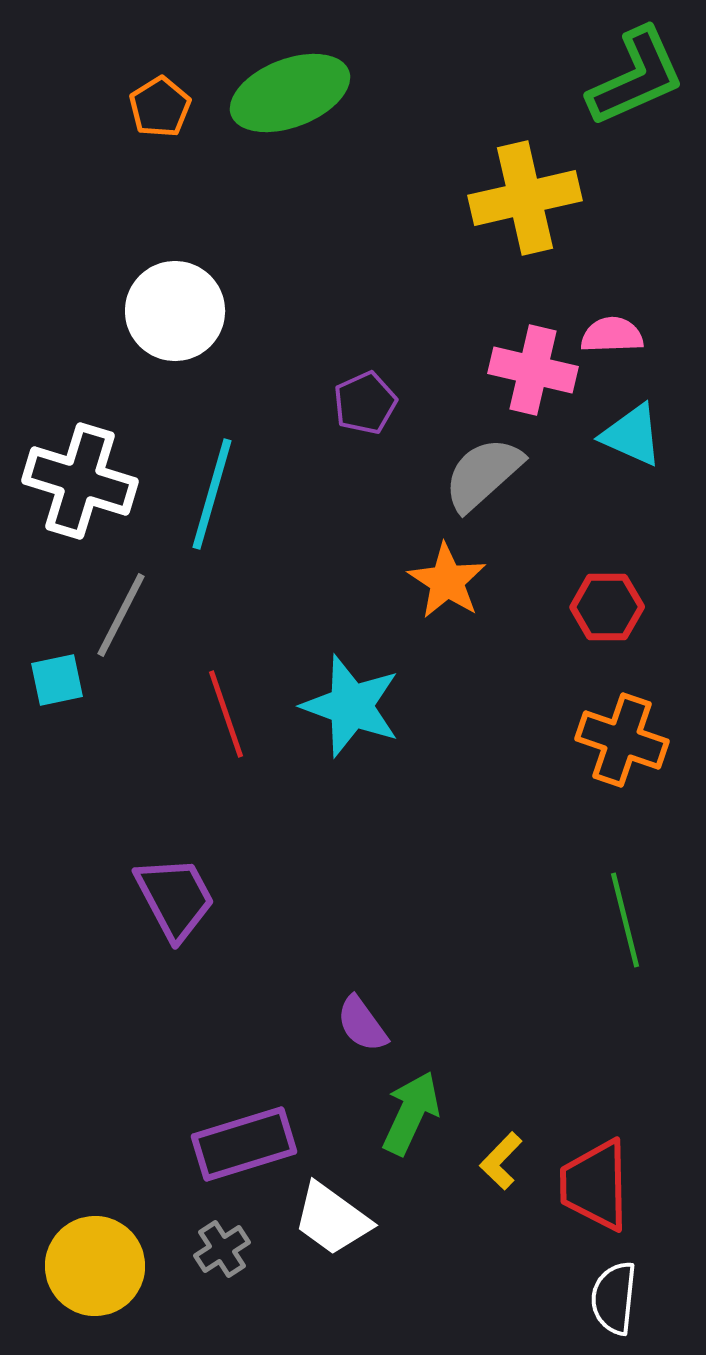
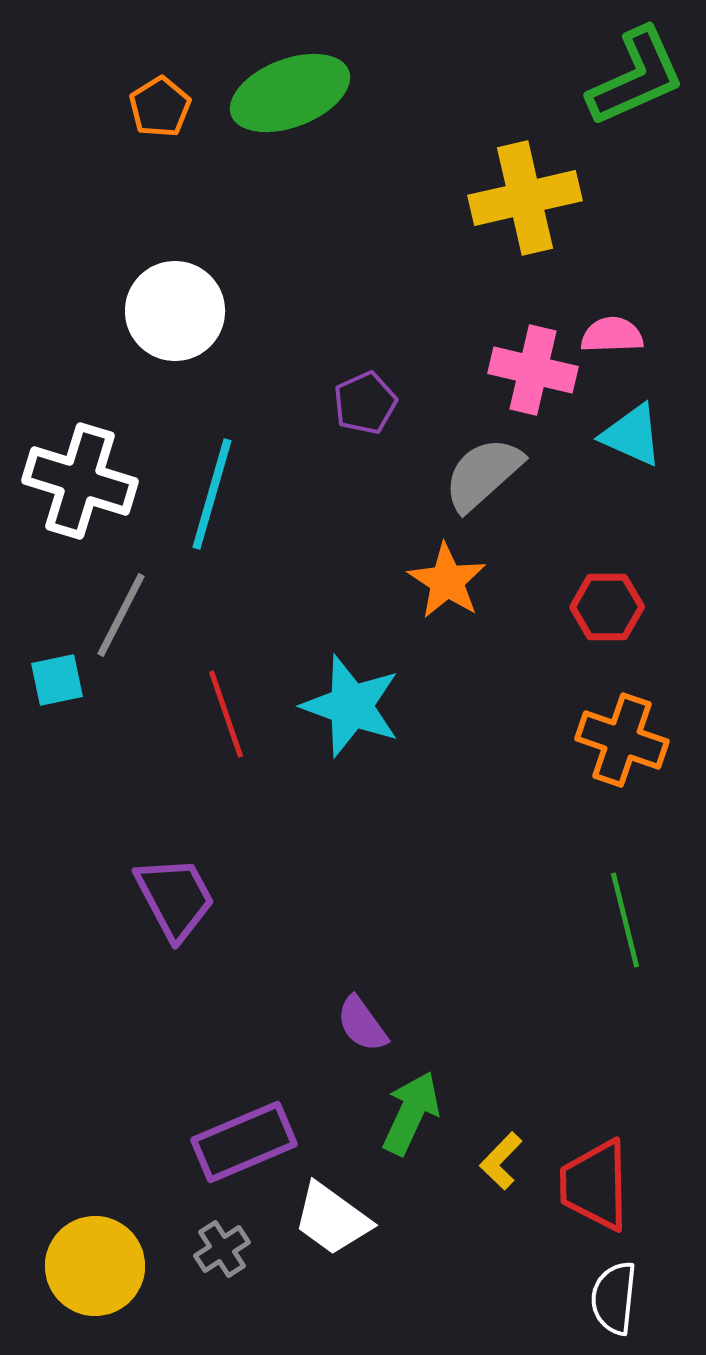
purple rectangle: moved 2 px up; rotated 6 degrees counterclockwise
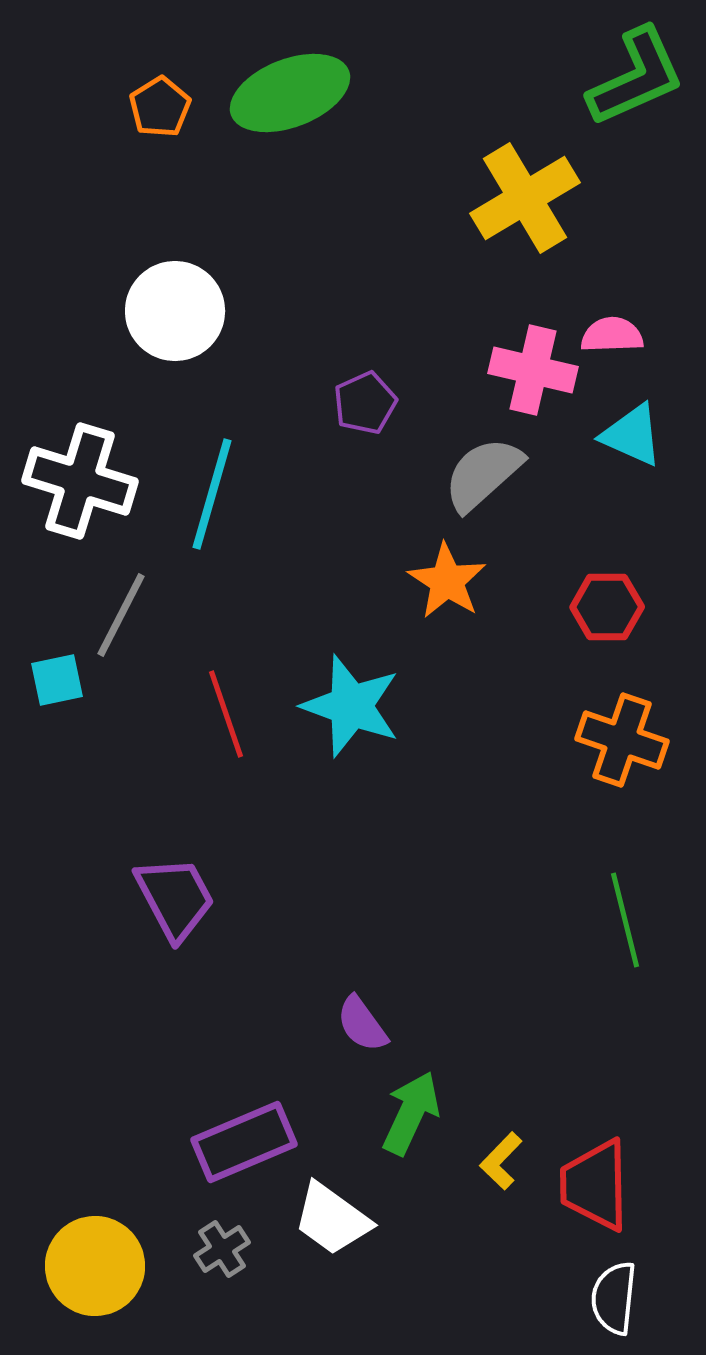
yellow cross: rotated 18 degrees counterclockwise
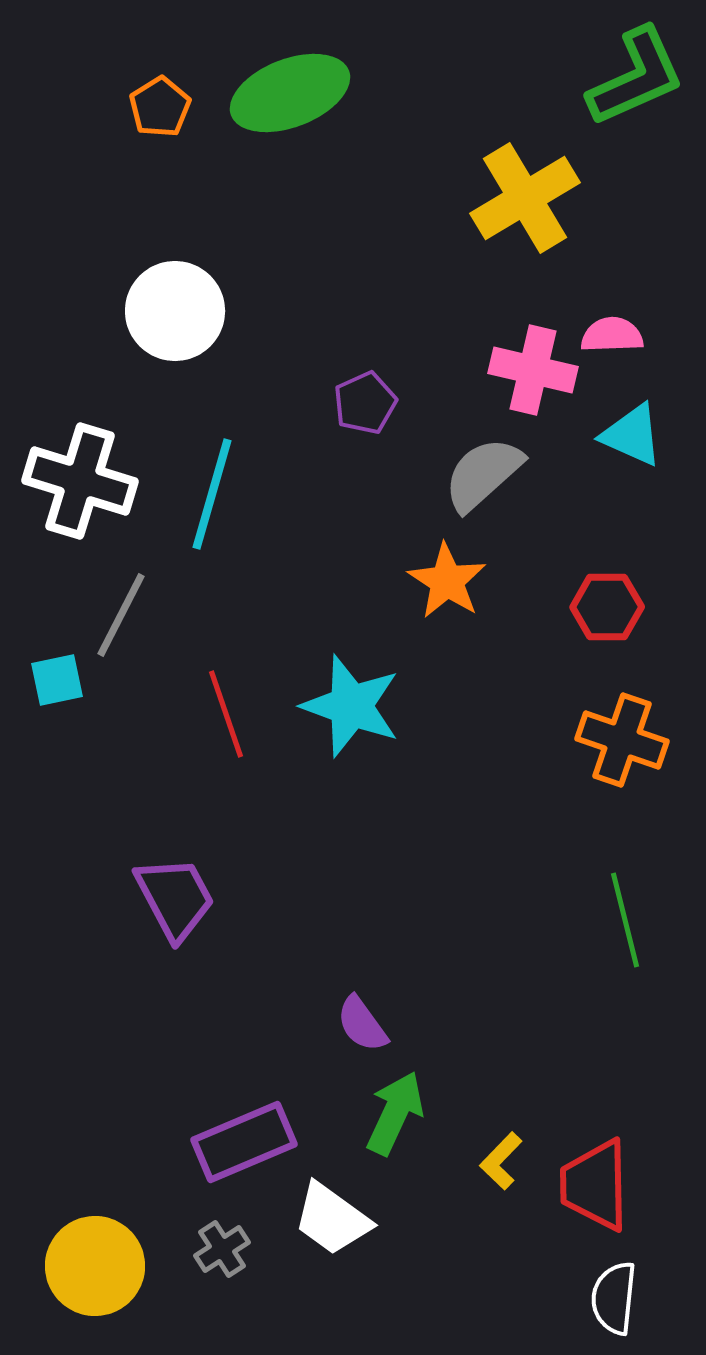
green arrow: moved 16 px left
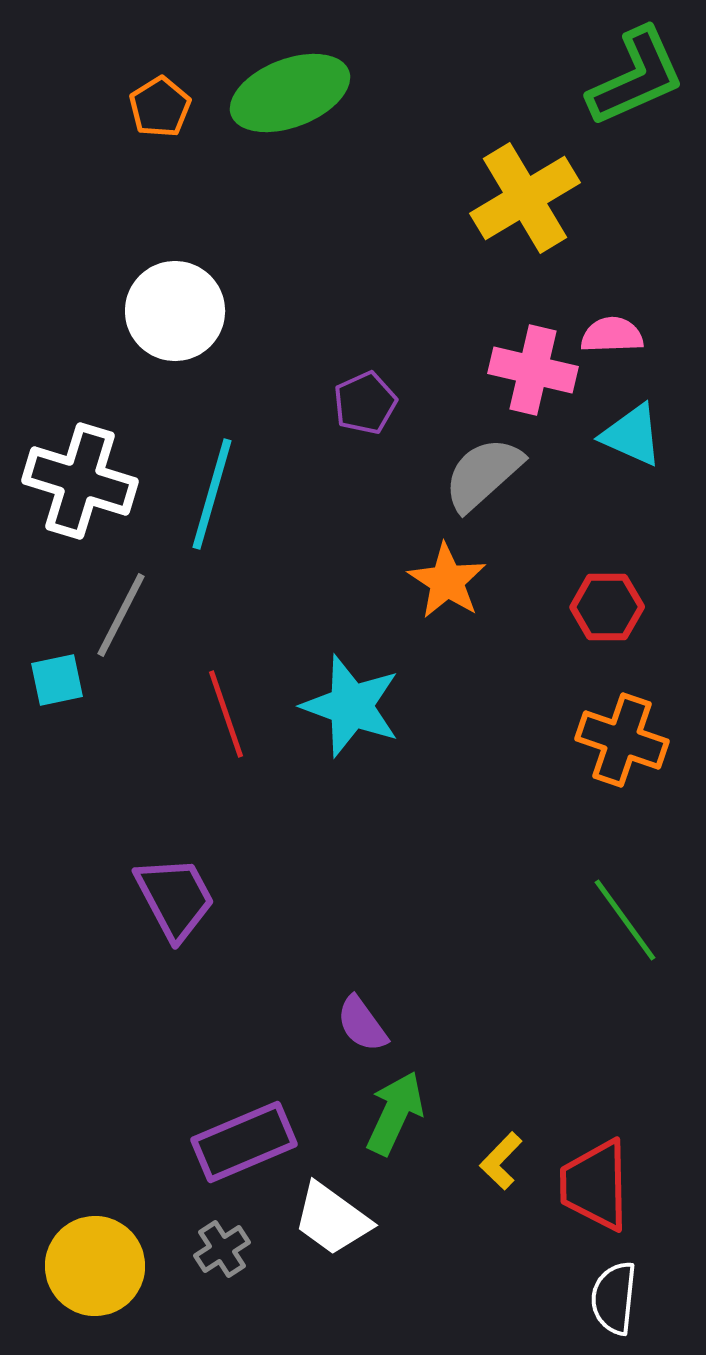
green line: rotated 22 degrees counterclockwise
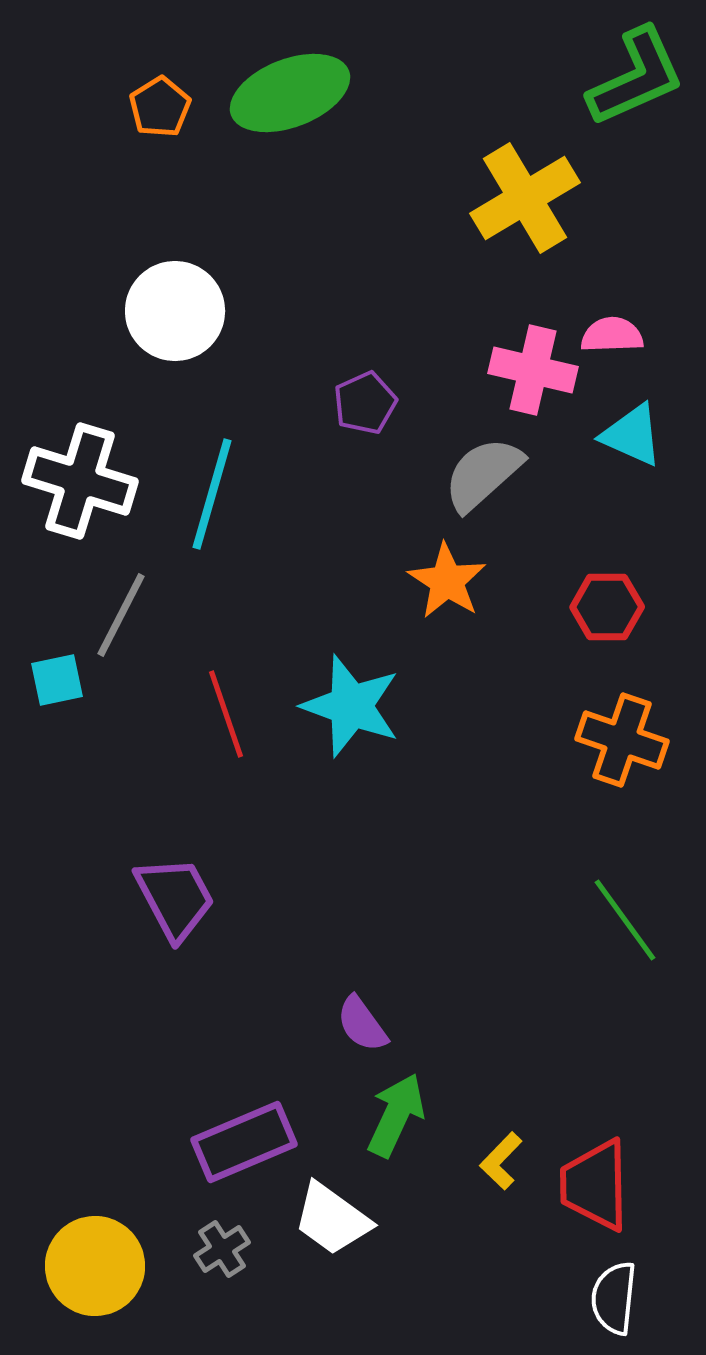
green arrow: moved 1 px right, 2 px down
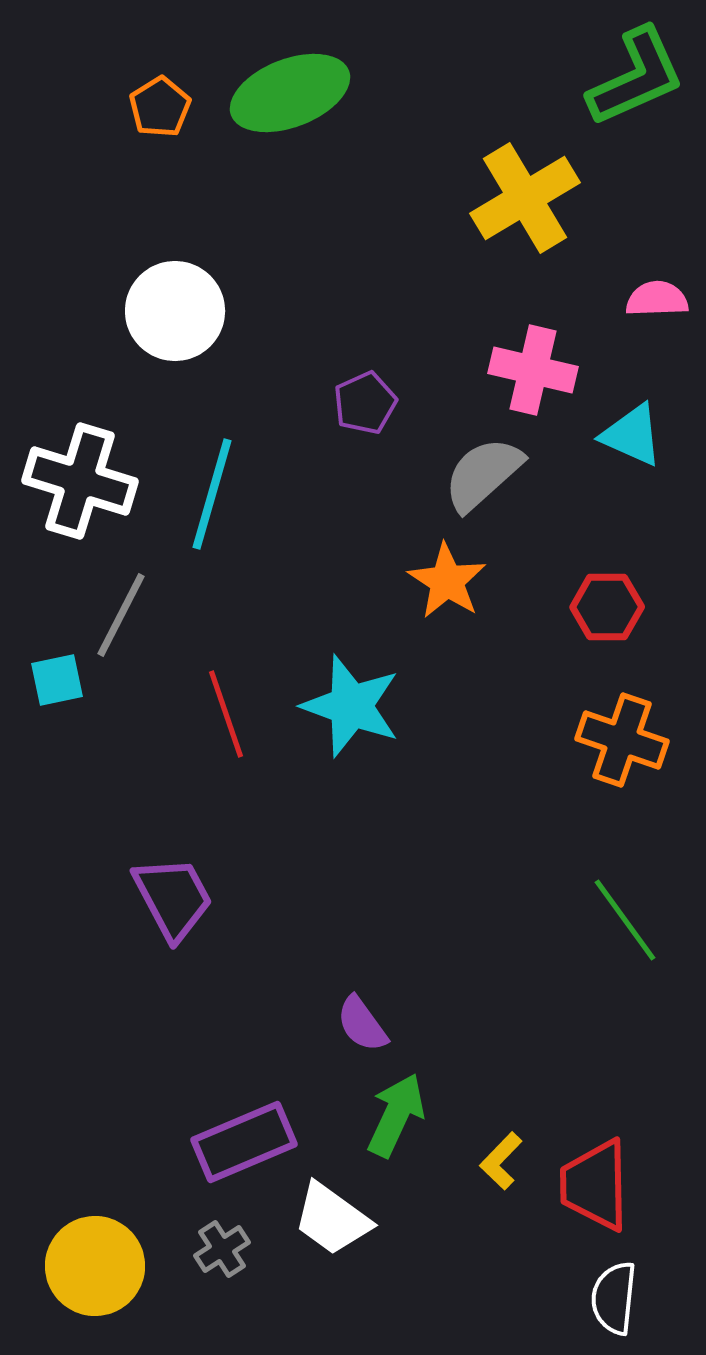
pink semicircle: moved 45 px right, 36 px up
purple trapezoid: moved 2 px left
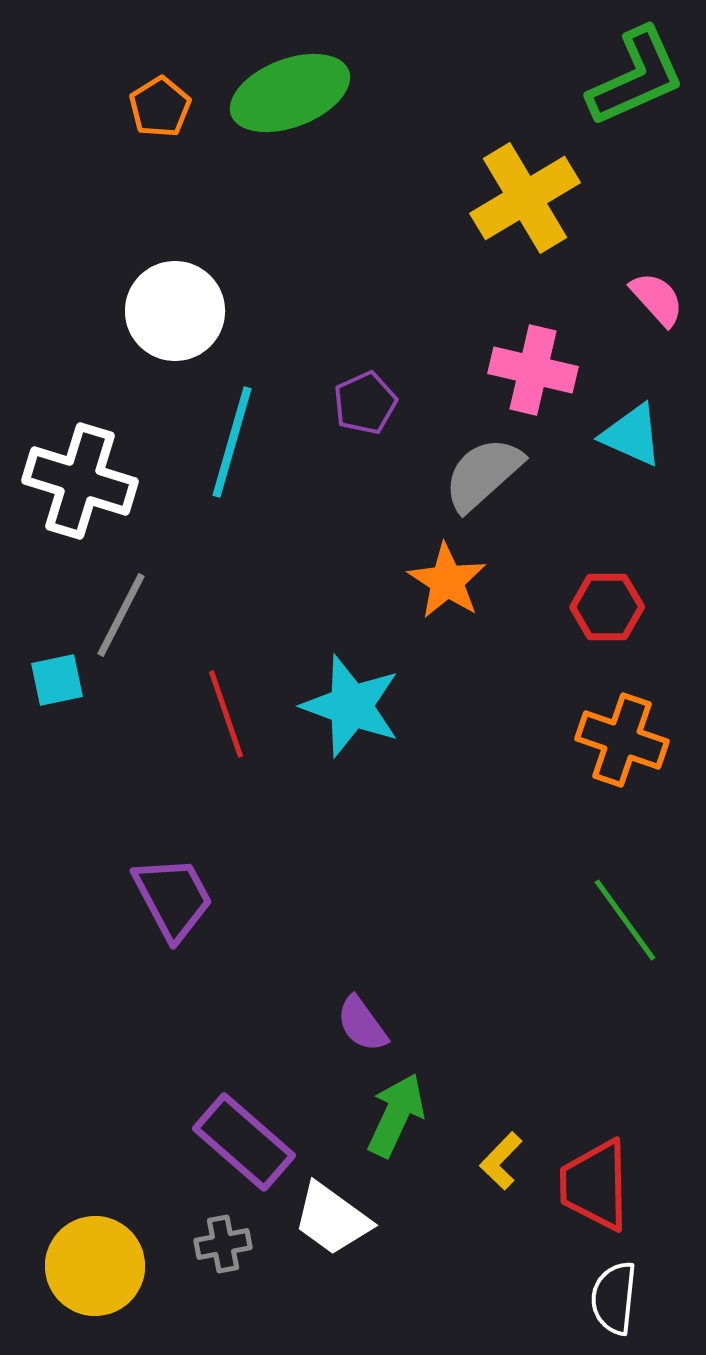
pink semicircle: rotated 50 degrees clockwise
cyan line: moved 20 px right, 52 px up
purple rectangle: rotated 64 degrees clockwise
gray cross: moved 1 px right, 5 px up; rotated 22 degrees clockwise
